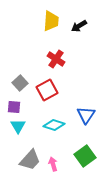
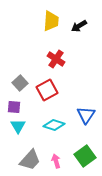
pink arrow: moved 3 px right, 3 px up
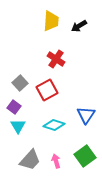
purple square: rotated 32 degrees clockwise
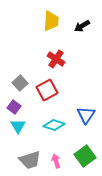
black arrow: moved 3 px right
gray trapezoid: rotated 30 degrees clockwise
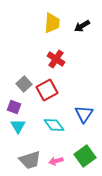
yellow trapezoid: moved 1 px right, 2 px down
gray square: moved 4 px right, 1 px down
purple square: rotated 16 degrees counterclockwise
blue triangle: moved 2 px left, 1 px up
cyan diamond: rotated 35 degrees clockwise
pink arrow: rotated 88 degrees counterclockwise
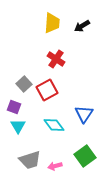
pink arrow: moved 1 px left, 5 px down
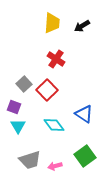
red square: rotated 15 degrees counterclockwise
blue triangle: rotated 30 degrees counterclockwise
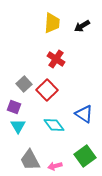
gray trapezoid: rotated 80 degrees clockwise
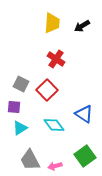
gray square: moved 3 px left; rotated 21 degrees counterclockwise
purple square: rotated 16 degrees counterclockwise
cyan triangle: moved 2 px right, 2 px down; rotated 28 degrees clockwise
